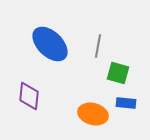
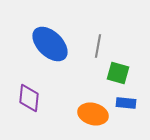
purple diamond: moved 2 px down
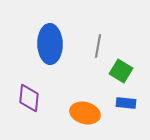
blue ellipse: rotated 45 degrees clockwise
green square: moved 3 px right, 2 px up; rotated 15 degrees clockwise
orange ellipse: moved 8 px left, 1 px up
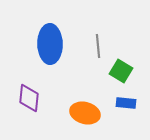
gray line: rotated 15 degrees counterclockwise
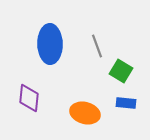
gray line: moved 1 px left; rotated 15 degrees counterclockwise
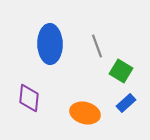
blue rectangle: rotated 48 degrees counterclockwise
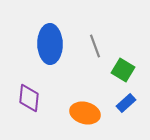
gray line: moved 2 px left
green square: moved 2 px right, 1 px up
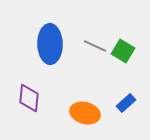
gray line: rotated 45 degrees counterclockwise
green square: moved 19 px up
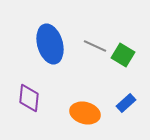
blue ellipse: rotated 15 degrees counterclockwise
green square: moved 4 px down
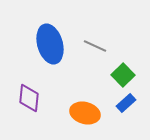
green square: moved 20 px down; rotated 15 degrees clockwise
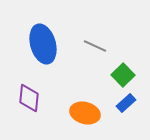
blue ellipse: moved 7 px left
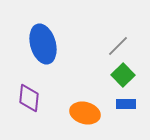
gray line: moved 23 px right; rotated 70 degrees counterclockwise
blue rectangle: moved 1 px down; rotated 42 degrees clockwise
